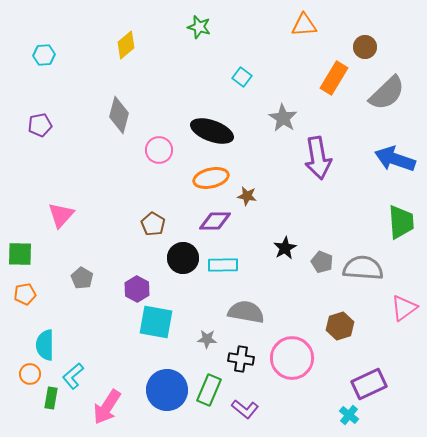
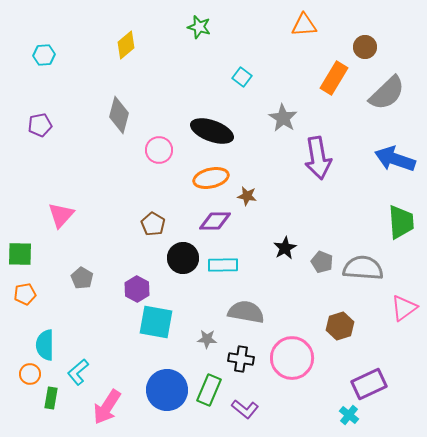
cyan L-shape at (73, 376): moved 5 px right, 4 px up
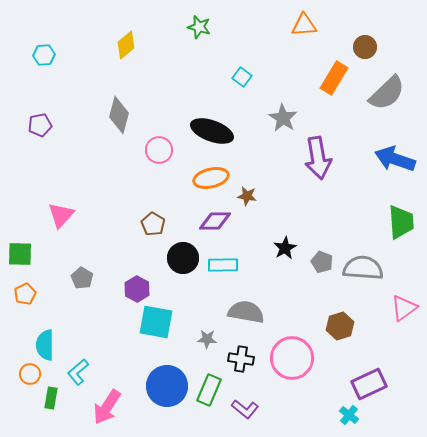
orange pentagon at (25, 294): rotated 15 degrees counterclockwise
blue circle at (167, 390): moved 4 px up
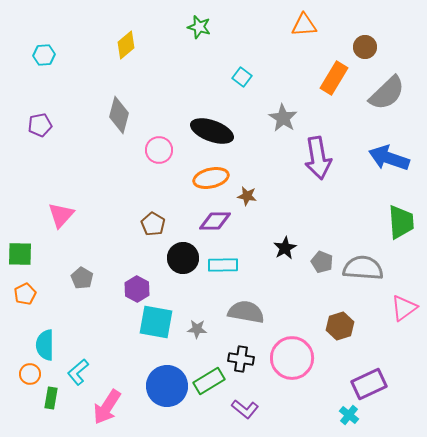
blue arrow at (395, 159): moved 6 px left, 1 px up
gray star at (207, 339): moved 10 px left, 10 px up
green rectangle at (209, 390): moved 9 px up; rotated 36 degrees clockwise
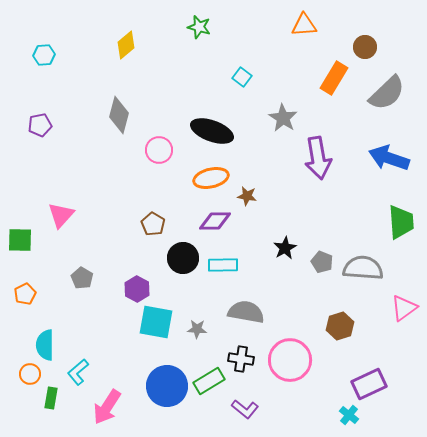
green square at (20, 254): moved 14 px up
pink circle at (292, 358): moved 2 px left, 2 px down
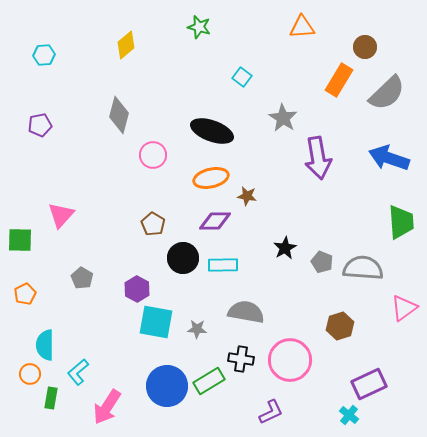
orange triangle at (304, 25): moved 2 px left, 2 px down
orange rectangle at (334, 78): moved 5 px right, 2 px down
pink circle at (159, 150): moved 6 px left, 5 px down
purple L-shape at (245, 409): moved 26 px right, 3 px down; rotated 64 degrees counterclockwise
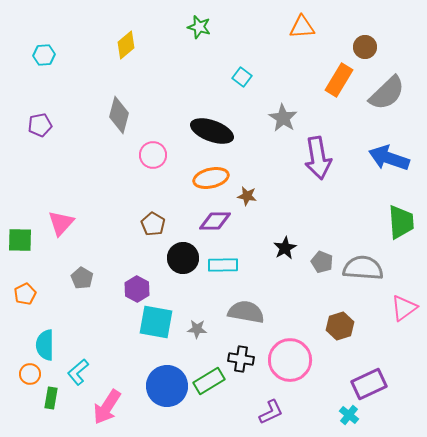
pink triangle at (61, 215): moved 8 px down
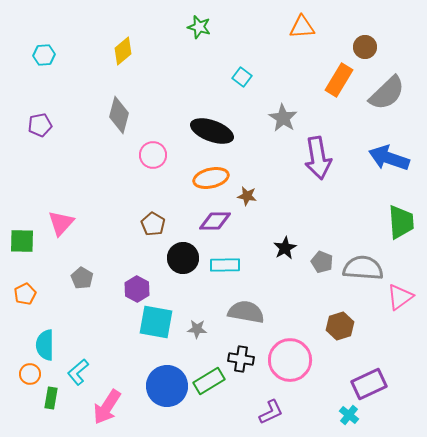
yellow diamond at (126, 45): moved 3 px left, 6 px down
green square at (20, 240): moved 2 px right, 1 px down
cyan rectangle at (223, 265): moved 2 px right
pink triangle at (404, 308): moved 4 px left, 11 px up
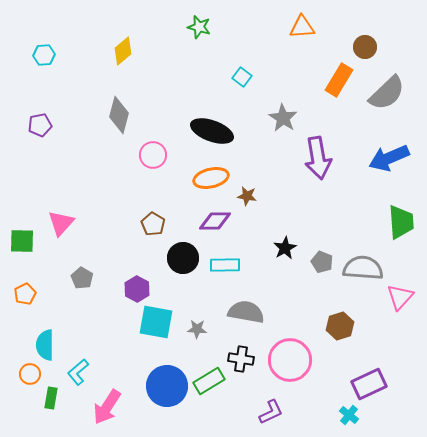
blue arrow at (389, 158): rotated 42 degrees counterclockwise
pink triangle at (400, 297): rotated 12 degrees counterclockwise
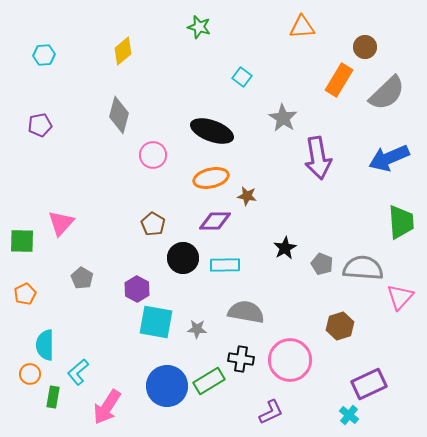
gray pentagon at (322, 262): moved 2 px down
green rectangle at (51, 398): moved 2 px right, 1 px up
